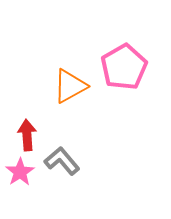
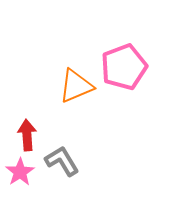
pink pentagon: rotated 9 degrees clockwise
orange triangle: moved 6 px right; rotated 6 degrees clockwise
gray L-shape: rotated 9 degrees clockwise
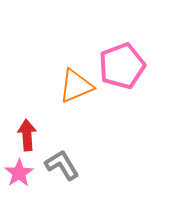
pink pentagon: moved 2 px left, 1 px up
gray L-shape: moved 4 px down
pink star: moved 1 px left, 1 px down
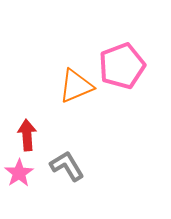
gray L-shape: moved 5 px right, 1 px down
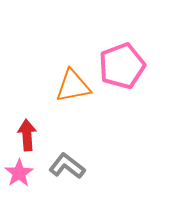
orange triangle: moved 3 px left; rotated 12 degrees clockwise
gray L-shape: rotated 21 degrees counterclockwise
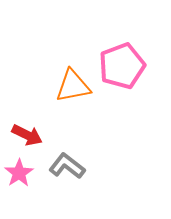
red arrow: rotated 120 degrees clockwise
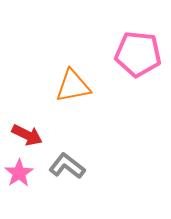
pink pentagon: moved 16 px right, 12 px up; rotated 27 degrees clockwise
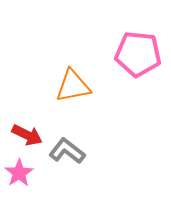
gray L-shape: moved 15 px up
